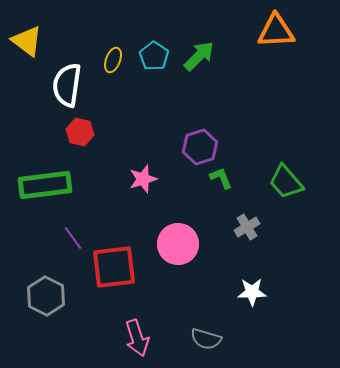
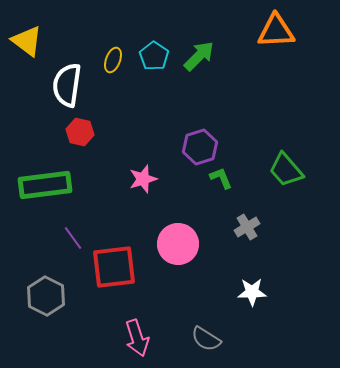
green trapezoid: moved 12 px up
gray semicircle: rotated 16 degrees clockwise
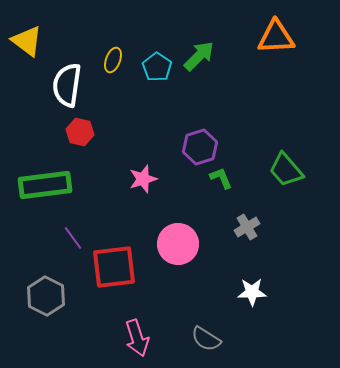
orange triangle: moved 6 px down
cyan pentagon: moved 3 px right, 11 px down
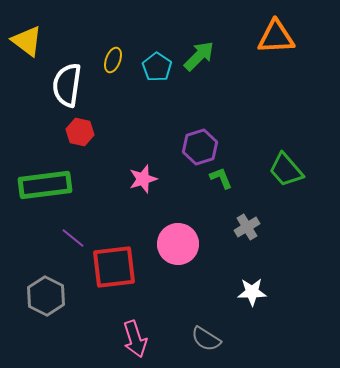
purple line: rotated 15 degrees counterclockwise
pink arrow: moved 2 px left, 1 px down
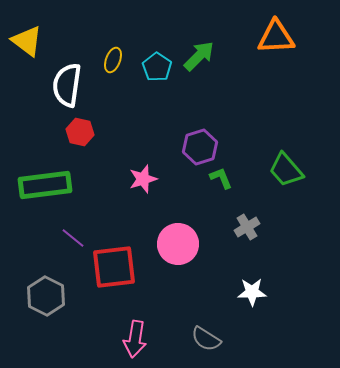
pink arrow: rotated 27 degrees clockwise
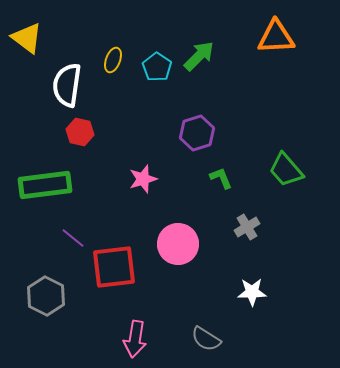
yellow triangle: moved 3 px up
purple hexagon: moved 3 px left, 14 px up
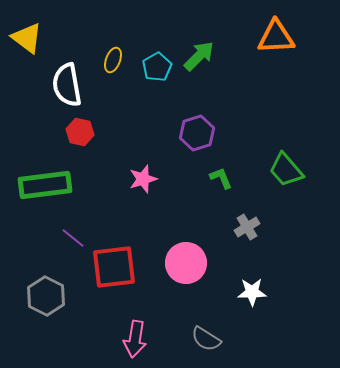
cyan pentagon: rotated 8 degrees clockwise
white semicircle: rotated 18 degrees counterclockwise
pink circle: moved 8 px right, 19 px down
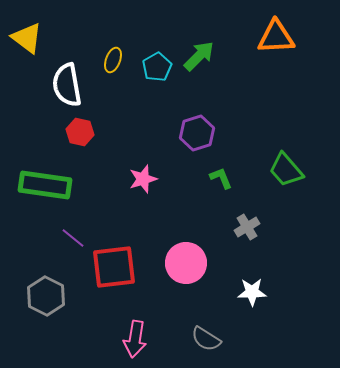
green rectangle: rotated 15 degrees clockwise
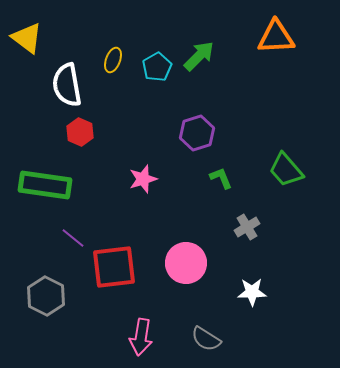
red hexagon: rotated 12 degrees clockwise
pink arrow: moved 6 px right, 2 px up
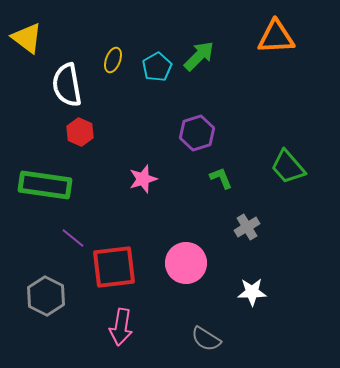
green trapezoid: moved 2 px right, 3 px up
pink arrow: moved 20 px left, 10 px up
